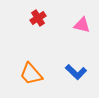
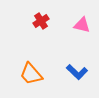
red cross: moved 3 px right, 3 px down
blue L-shape: moved 1 px right
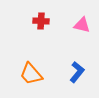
red cross: rotated 35 degrees clockwise
blue L-shape: rotated 95 degrees counterclockwise
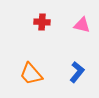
red cross: moved 1 px right, 1 px down
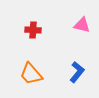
red cross: moved 9 px left, 8 px down
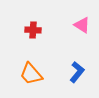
pink triangle: rotated 18 degrees clockwise
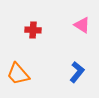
orange trapezoid: moved 13 px left
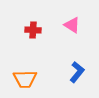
pink triangle: moved 10 px left
orange trapezoid: moved 7 px right, 5 px down; rotated 50 degrees counterclockwise
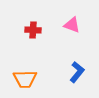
pink triangle: rotated 12 degrees counterclockwise
